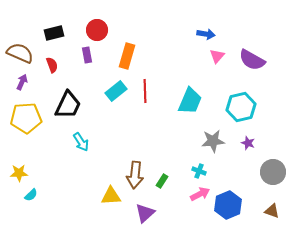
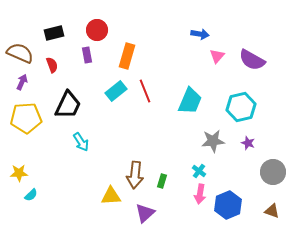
blue arrow: moved 6 px left
red line: rotated 20 degrees counterclockwise
cyan cross: rotated 16 degrees clockwise
green rectangle: rotated 16 degrees counterclockwise
pink arrow: rotated 126 degrees clockwise
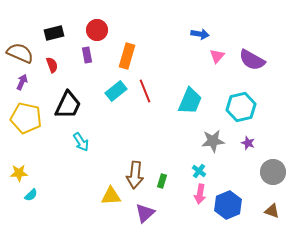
yellow pentagon: rotated 16 degrees clockwise
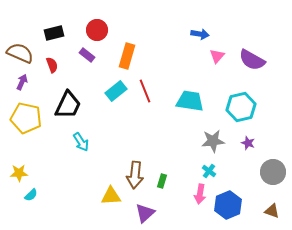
purple rectangle: rotated 42 degrees counterclockwise
cyan trapezoid: rotated 104 degrees counterclockwise
cyan cross: moved 10 px right
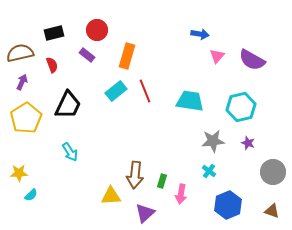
brown semicircle: rotated 36 degrees counterclockwise
yellow pentagon: rotated 28 degrees clockwise
cyan arrow: moved 11 px left, 10 px down
pink arrow: moved 19 px left
